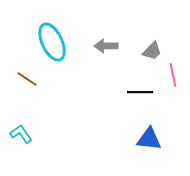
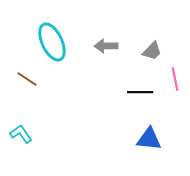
pink line: moved 2 px right, 4 px down
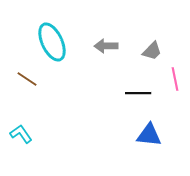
black line: moved 2 px left, 1 px down
blue triangle: moved 4 px up
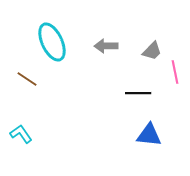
pink line: moved 7 px up
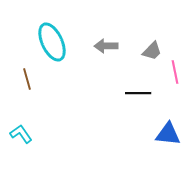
brown line: rotated 40 degrees clockwise
blue triangle: moved 19 px right, 1 px up
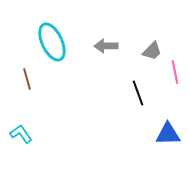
black line: rotated 70 degrees clockwise
blue triangle: rotated 8 degrees counterclockwise
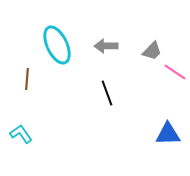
cyan ellipse: moved 5 px right, 3 px down
pink line: rotated 45 degrees counterclockwise
brown line: rotated 20 degrees clockwise
black line: moved 31 px left
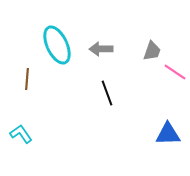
gray arrow: moved 5 px left, 3 px down
gray trapezoid: rotated 25 degrees counterclockwise
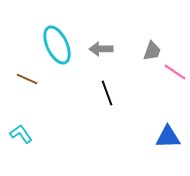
brown line: rotated 70 degrees counterclockwise
blue triangle: moved 3 px down
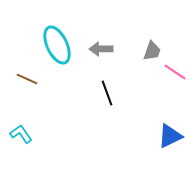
blue triangle: moved 2 px right, 1 px up; rotated 24 degrees counterclockwise
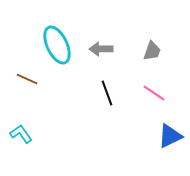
pink line: moved 21 px left, 21 px down
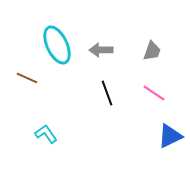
gray arrow: moved 1 px down
brown line: moved 1 px up
cyan L-shape: moved 25 px right
